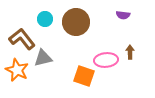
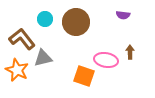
pink ellipse: rotated 15 degrees clockwise
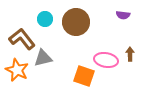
brown arrow: moved 2 px down
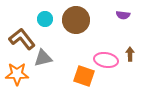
brown circle: moved 2 px up
orange star: moved 4 px down; rotated 25 degrees counterclockwise
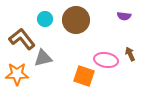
purple semicircle: moved 1 px right, 1 px down
brown arrow: rotated 24 degrees counterclockwise
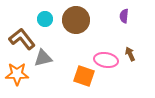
purple semicircle: rotated 88 degrees clockwise
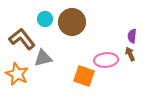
purple semicircle: moved 8 px right, 20 px down
brown circle: moved 4 px left, 2 px down
pink ellipse: rotated 15 degrees counterclockwise
orange star: rotated 25 degrees clockwise
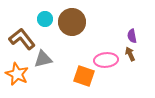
purple semicircle: rotated 16 degrees counterclockwise
gray triangle: moved 1 px down
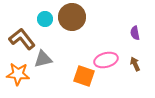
brown circle: moved 5 px up
purple semicircle: moved 3 px right, 3 px up
brown arrow: moved 5 px right, 10 px down
pink ellipse: rotated 10 degrees counterclockwise
orange star: moved 1 px right; rotated 20 degrees counterclockwise
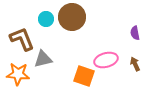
cyan circle: moved 1 px right
brown L-shape: rotated 16 degrees clockwise
